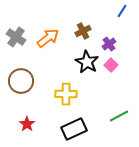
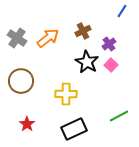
gray cross: moved 1 px right, 1 px down
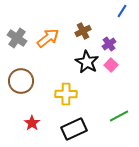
red star: moved 5 px right, 1 px up
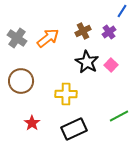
purple cross: moved 12 px up
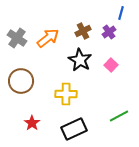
blue line: moved 1 px left, 2 px down; rotated 16 degrees counterclockwise
black star: moved 7 px left, 2 px up
